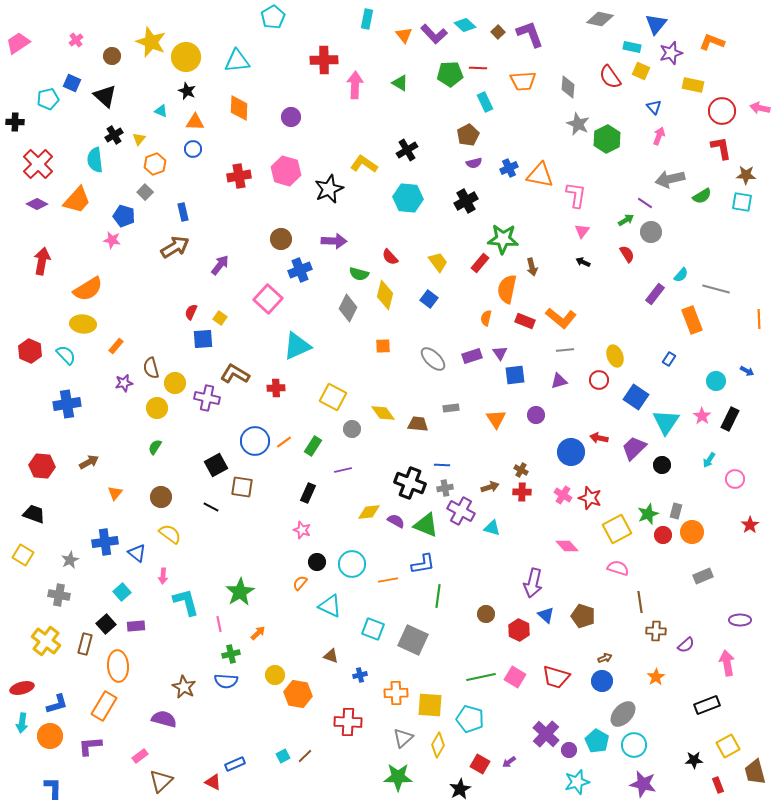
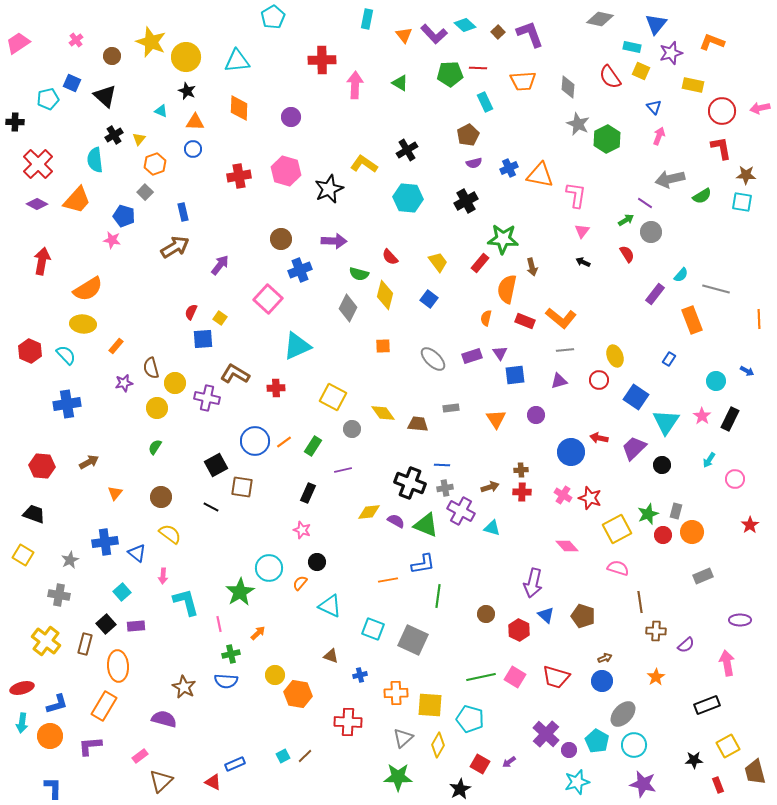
red cross at (324, 60): moved 2 px left
pink arrow at (760, 108): rotated 24 degrees counterclockwise
brown cross at (521, 470): rotated 32 degrees counterclockwise
cyan circle at (352, 564): moved 83 px left, 4 px down
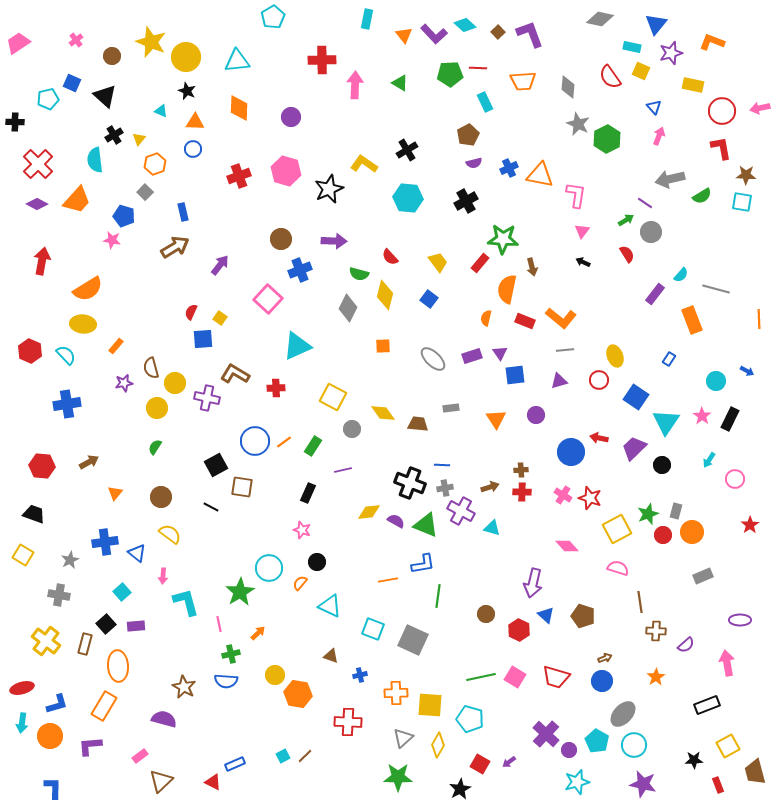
red cross at (239, 176): rotated 10 degrees counterclockwise
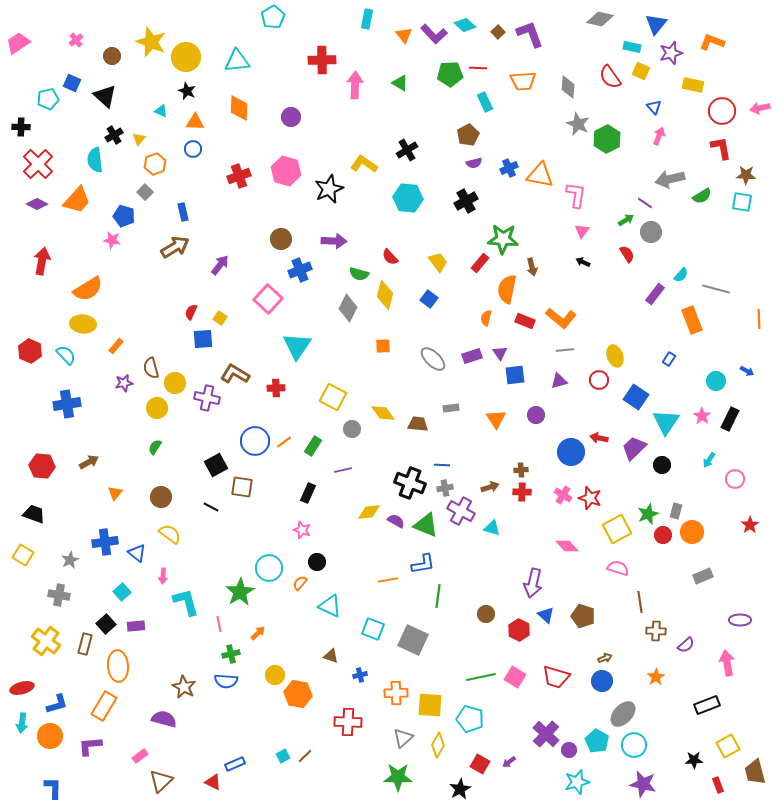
black cross at (15, 122): moved 6 px right, 5 px down
cyan triangle at (297, 346): rotated 32 degrees counterclockwise
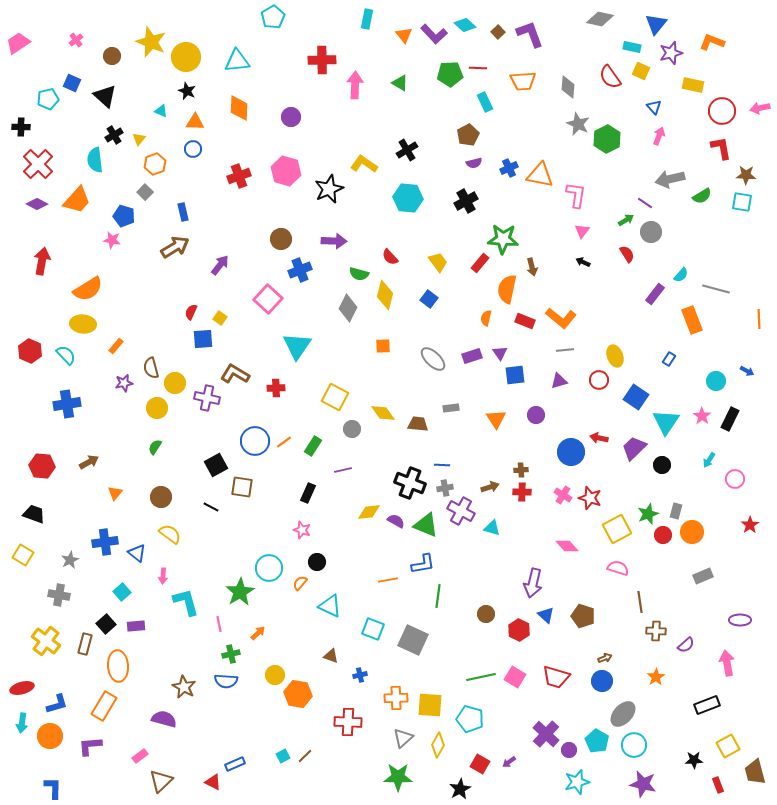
yellow square at (333, 397): moved 2 px right
orange cross at (396, 693): moved 5 px down
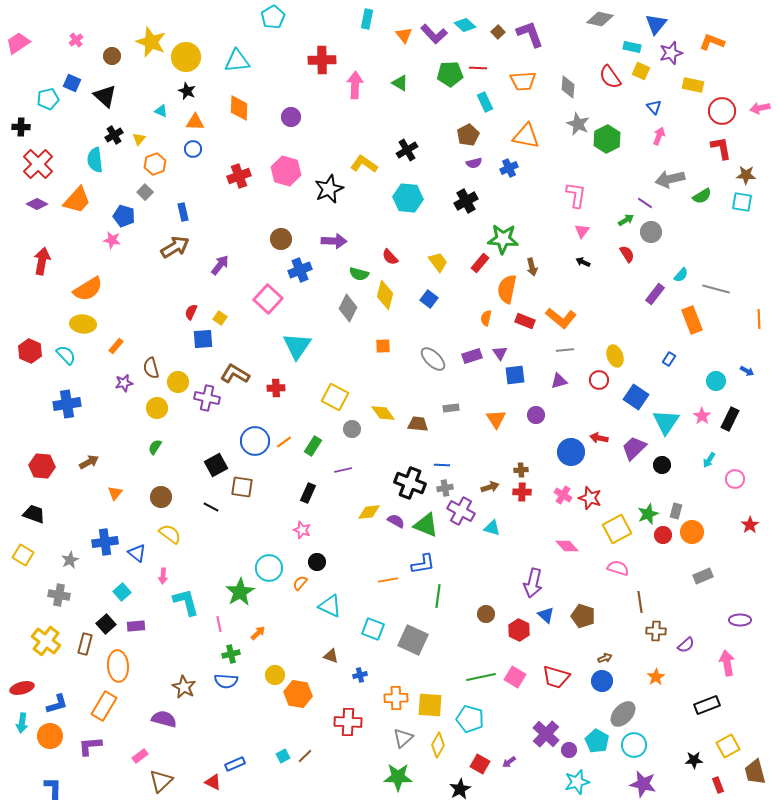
orange triangle at (540, 175): moved 14 px left, 39 px up
yellow circle at (175, 383): moved 3 px right, 1 px up
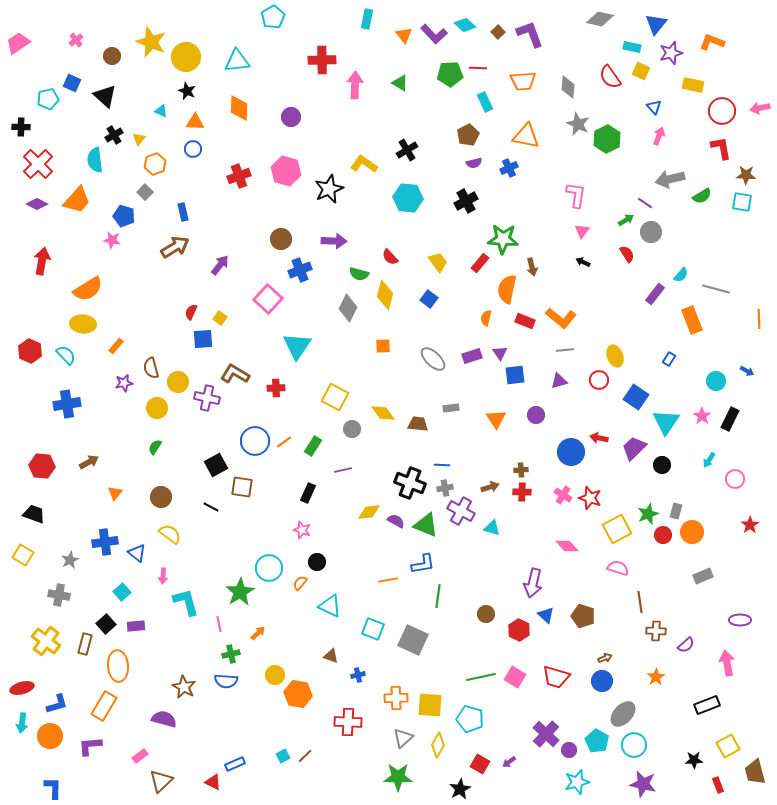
blue cross at (360, 675): moved 2 px left
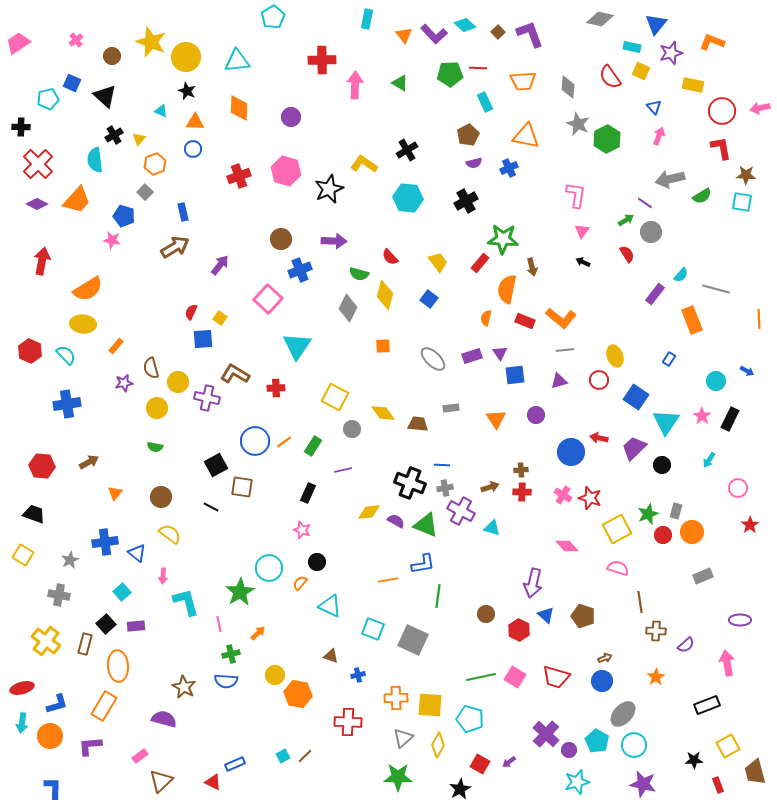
green semicircle at (155, 447): rotated 112 degrees counterclockwise
pink circle at (735, 479): moved 3 px right, 9 px down
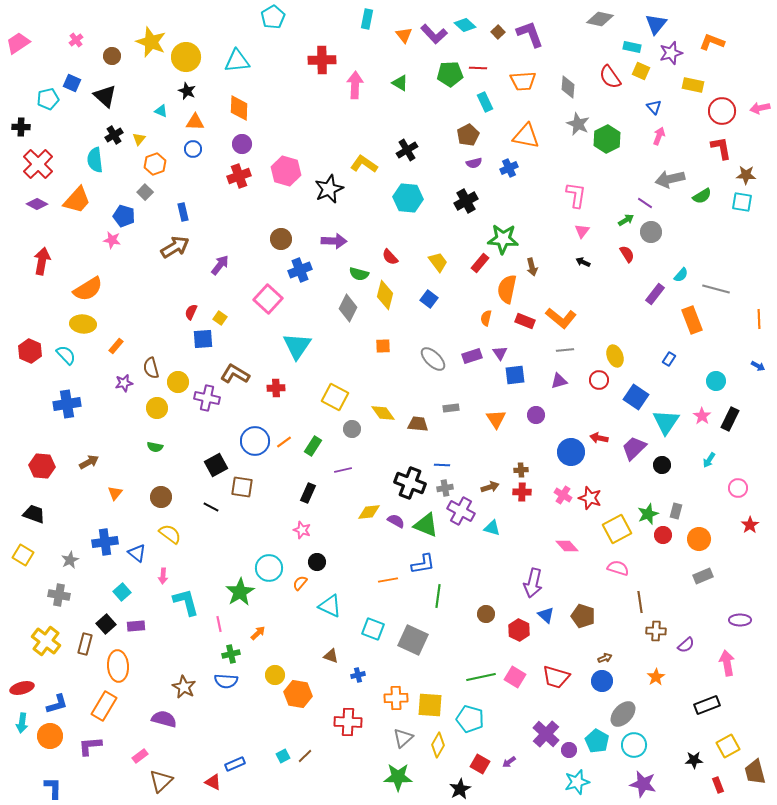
purple circle at (291, 117): moved 49 px left, 27 px down
blue arrow at (747, 371): moved 11 px right, 5 px up
orange circle at (692, 532): moved 7 px right, 7 px down
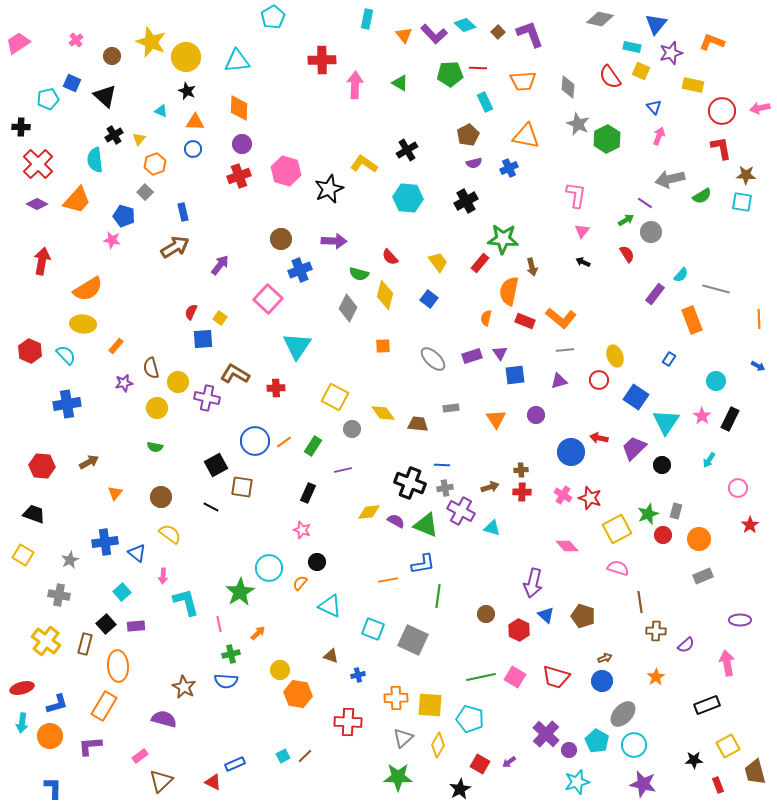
orange semicircle at (507, 289): moved 2 px right, 2 px down
yellow circle at (275, 675): moved 5 px right, 5 px up
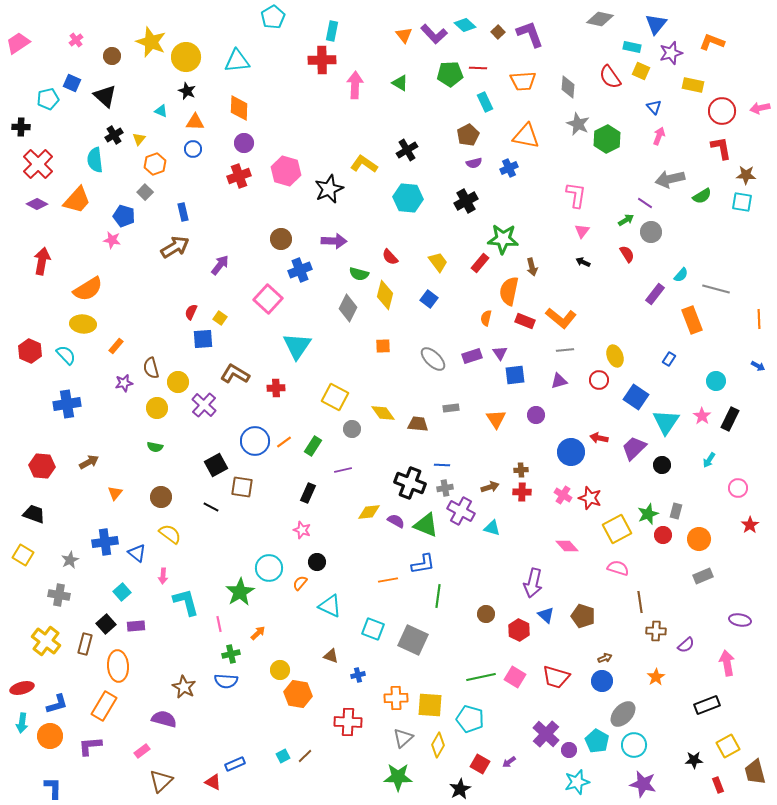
cyan rectangle at (367, 19): moved 35 px left, 12 px down
purple circle at (242, 144): moved 2 px right, 1 px up
purple cross at (207, 398): moved 3 px left, 7 px down; rotated 30 degrees clockwise
purple ellipse at (740, 620): rotated 10 degrees clockwise
pink rectangle at (140, 756): moved 2 px right, 5 px up
